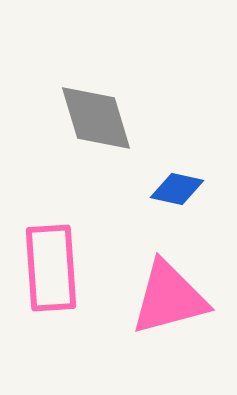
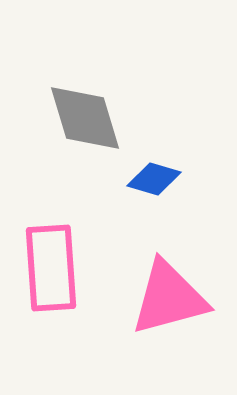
gray diamond: moved 11 px left
blue diamond: moved 23 px left, 10 px up; rotated 4 degrees clockwise
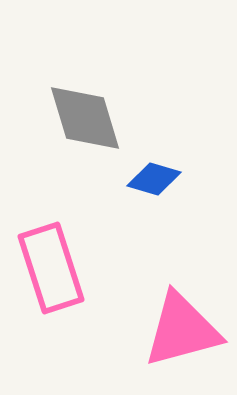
pink rectangle: rotated 14 degrees counterclockwise
pink triangle: moved 13 px right, 32 px down
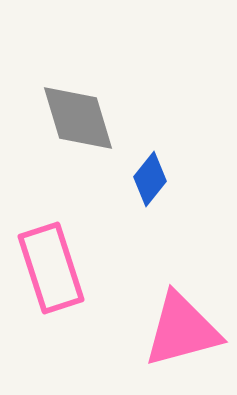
gray diamond: moved 7 px left
blue diamond: moved 4 px left; rotated 68 degrees counterclockwise
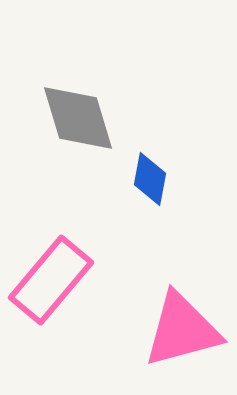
blue diamond: rotated 28 degrees counterclockwise
pink rectangle: moved 12 px down; rotated 58 degrees clockwise
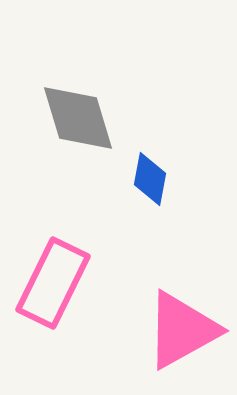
pink rectangle: moved 2 px right, 3 px down; rotated 14 degrees counterclockwise
pink triangle: rotated 14 degrees counterclockwise
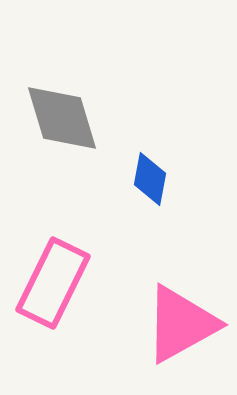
gray diamond: moved 16 px left
pink triangle: moved 1 px left, 6 px up
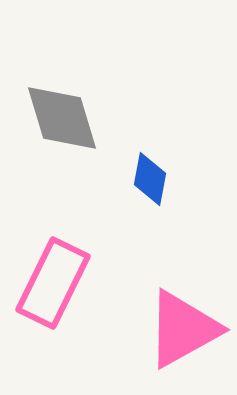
pink triangle: moved 2 px right, 5 px down
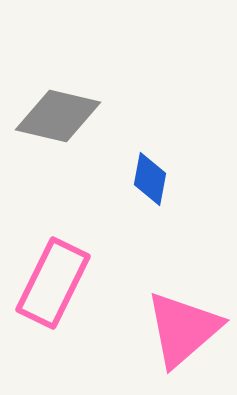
gray diamond: moved 4 px left, 2 px up; rotated 60 degrees counterclockwise
pink triangle: rotated 12 degrees counterclockwise
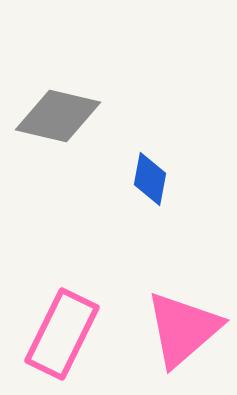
pink rectangle: moved 9 px right, 51 px down
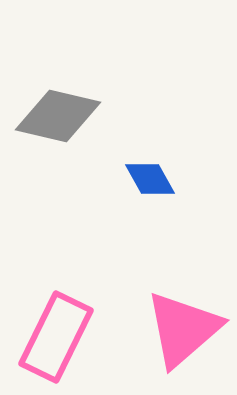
blue diamond: rotated 40 degrees counterclockwise
pink rectangle: moved 6 px left, 3 px down
